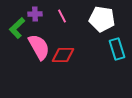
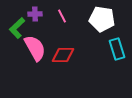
pink semicircle: moved 4 px left, 1 px down
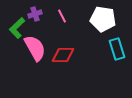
purple cross: rotated 16 degrees counterclockwise
white pentagon: moved 1 px right
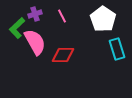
white pentagon: rotated 25 degrees clockwise
pink semicircle: moved 6 px up
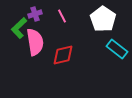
green L-shape: moved 2 px right
pink semicircle: rotated 20 degrees clockwise
cyan rectangle: rotated 35 degrees counterclockwise
red diamond: rotated 15 degrees counterclockwise
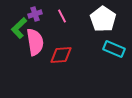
cyan rectangle: moved 3 px left; rotated 15 degrees counterclockwise
red diamond: moved 2 px left; rotated 10 degrees clockwise
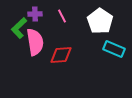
purple cross: rotated 16 degrees clockwise
white pentagon: moved 3 px left, 2 px down
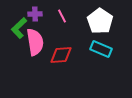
cyan rectangle: moved 13 px left
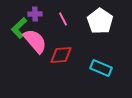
pink line: moved 1 px right, 3 px down
pink semicircle: moved 1 px up; rotated 32 degrees counterclockwise
cyan rectangle: moved 19 px down
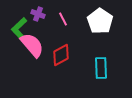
purple cross: moved 3 px right; rotated 24 degrees clockwise
pink semicircle: moved 3 px left, 4 px down
red diamond: rotated 25 degrees counterclockwise
cyan rectangle: rotated 65 degrees clockwise
